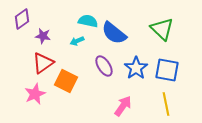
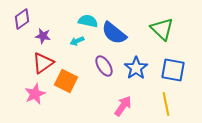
blue square: moved 6 px right
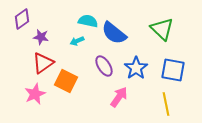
purple star: moved 2 px left, 1 px down
pink arrow: moved 4 px left, 9 px up
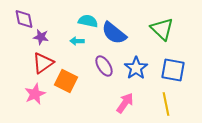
purple diamond: moved 2 px right; rotated 65 degrees counterclockwise
cyan arrow: rotated 24 degrees clockwise
pink arrow: moved 6 px right, 6 px down
